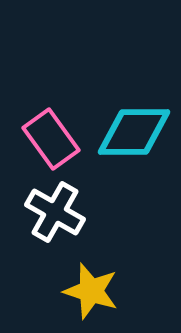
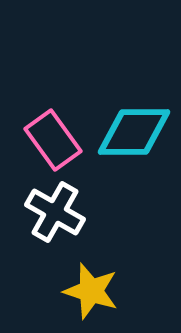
pink rectangle: moved 2 px right, 1 px down
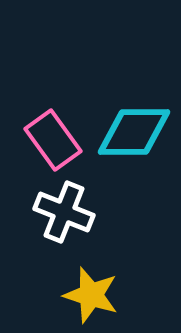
white cross: moved 9 px right; rotated 8 degrees counterclockwise
yellow star: moved 4 px down
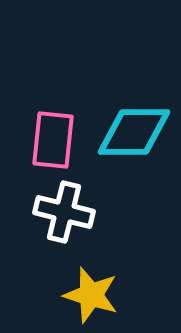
pink rectangle: rotated 42 degrees clockwise
white cross: rotated 8 degrees counterclockwise
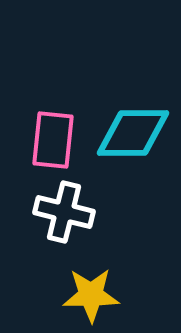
cyan diamond: moved 1 px left, 1 px down
yellow star: rotated 18 degrees counterclockwise
